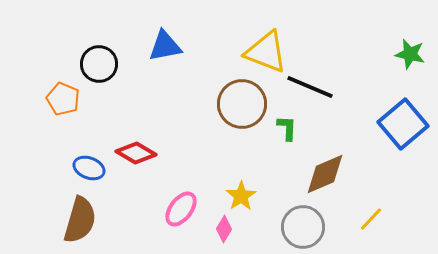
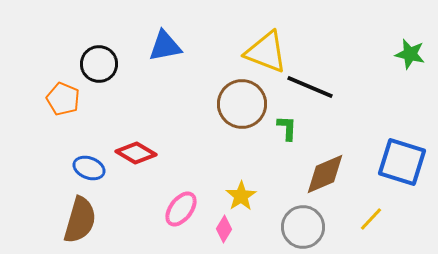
blue square: moved 1 px left, 38 px down; rotated 33 degrees counterclockwise
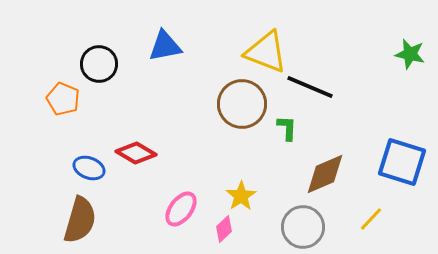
pink diamond: rotated 16 degrees clockwise
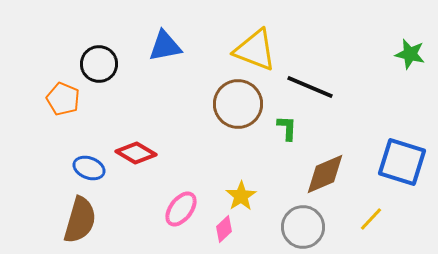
yellow triangle: moved 11 px left, 2 px up
brown circle: moved 4 px left
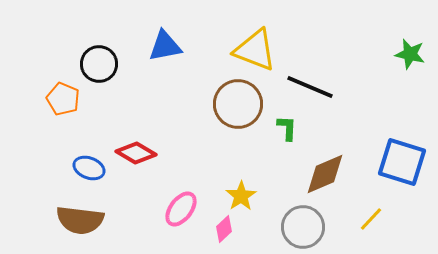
brown semicircle: rotated 81 degrees clockwise
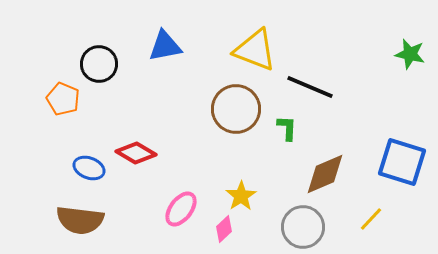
brown circle: moved 2 px left, 5 px down
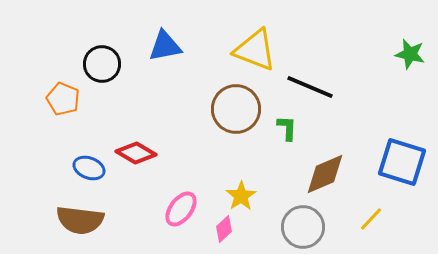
black circle: moved 3 px right
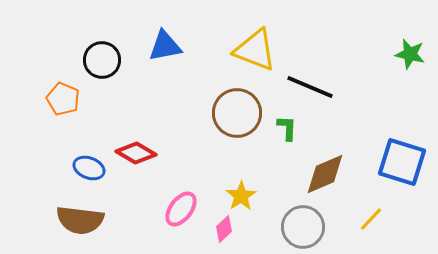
black circle: moved 4 px up
brown circle: moved 1 px right, 4 px down
